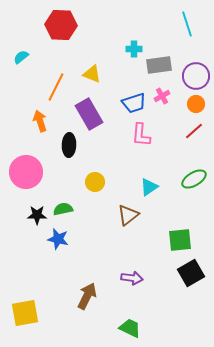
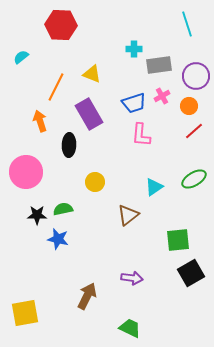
orange circle: moved 7 px left, 2 px down
cyan triangle: moved 5 px right
green square: moved 2 px left
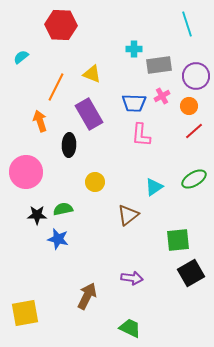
blue trapezoid: rotated 20 degrees clockwise
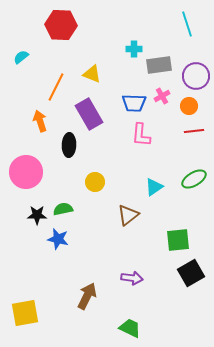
red line: rotated 36 degrees clockwise
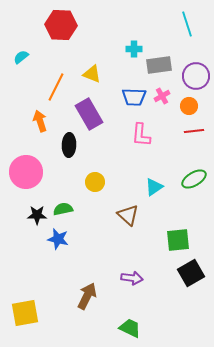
blue trapezoid: moved 6 px up
brown triangle: rotated 40 degrees counterclockwise
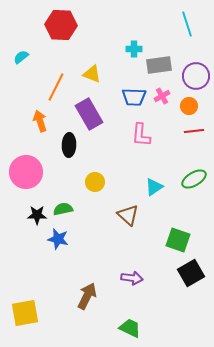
green square: rotated 25 degrees clockwise
